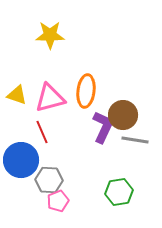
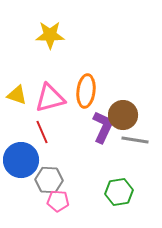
pink pentagon: rotated 25 degrees clockwise
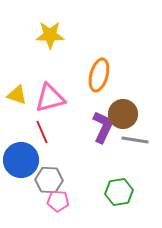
orange ellipse: moved 13 px right, 16 px up; rotated 8 degrees clockwise
brown circle: moved 1 px up
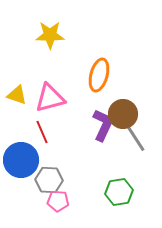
purple L-shape: moved 2 px up
gray line: moved 1 px right, 1 px up; rotated 48 degrees clockwise
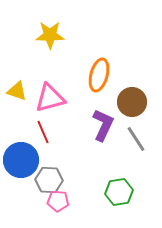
yellow triangle: moved 4 px up
brown circle: moved 9 px right, 12 px up
red line: moved 1 px right
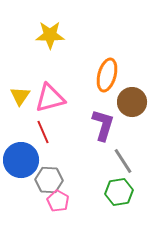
orange ellipse: moved 8 px right
yellow triangle: moved 3 px right, 5 px down; rotated 45 degrees clockwise
purple L-shape: rotated 8 degrees counterclockwise
gray line: moved 13 px left, 22 px down
pink pentagon: rotated 25 degrees clockwise
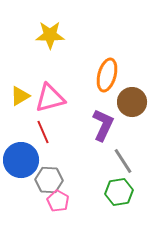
yellow triangle: rotated 25 degrees clockwise
purple L-shape: rotated 8 degrees clockwise
